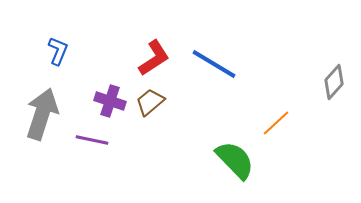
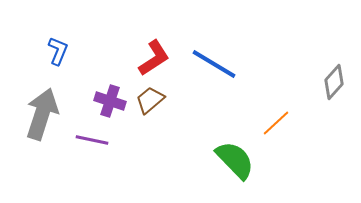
brown trapezoid: moved 2 px up
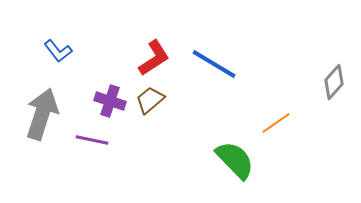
blue L-shape: rotated 120 degrees clockwise
orange line: rotated 8 degrees clockwise
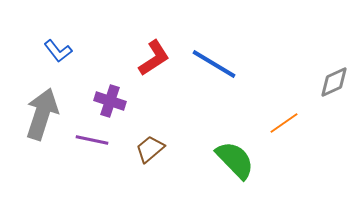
gray diamond: rotated 24 degrees clockwise
brown trapezoid: moved 49 px down
orange line: moved 8 px right
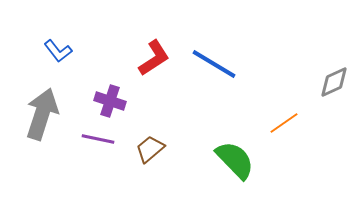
purple line: moved 6 px right, 1 px up
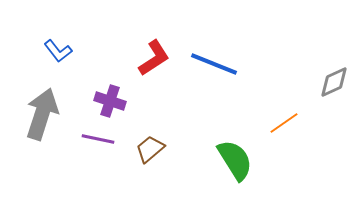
blue line: rotated 9 degrees counterclockwise
green semicircle: rotated 12 degrees clockwise
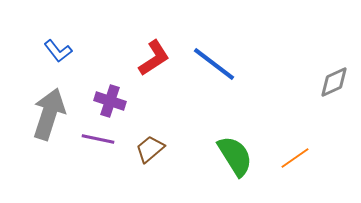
blue line: rotated 15 degrees clockwise
gray arrow: moved 7 px right
orange line: moved 11 px right, 35 px down
green semicircle: moved 4 px up
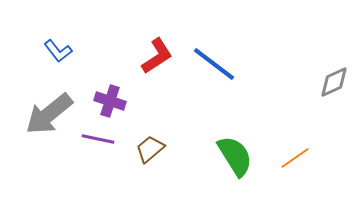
red L-shape: moved 3 px right, 2 px up
gray arrow: rotated 147 degrees counterclockwise
